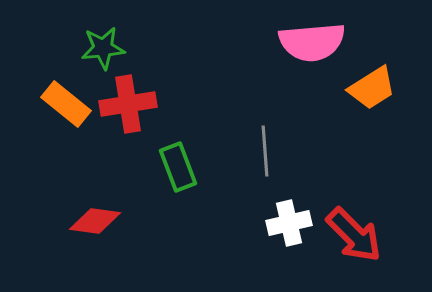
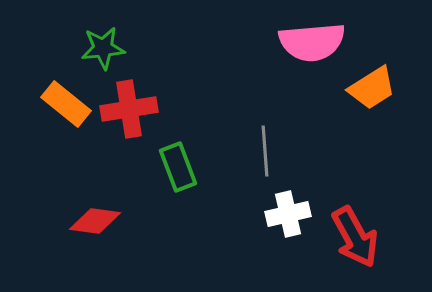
red cross: moved 1 px right, 5 px down
white cross: moved 1 px left, 9 px up
red arrow: moved 1 px right, 2 px down; rotated 16 degrees clockwise
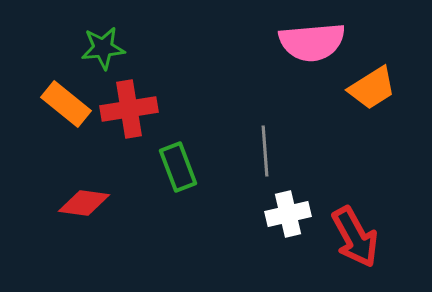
red diamond: moved 11 px left, 18 px up
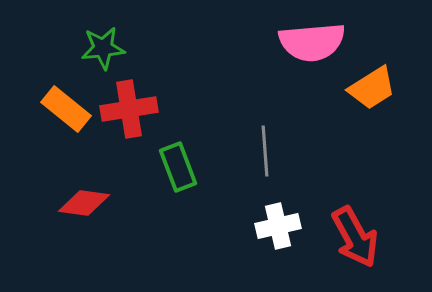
orange rectangle: moved 5 px down
white cross: moved 10 px left, 12 px down
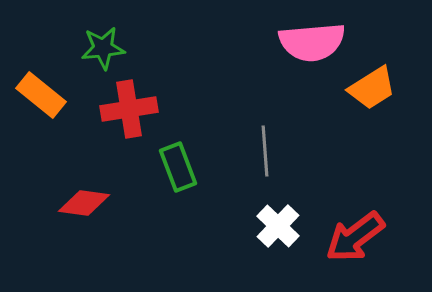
orange rectangle: moved 25 px left, 14 px up
white cross: rotated 33 degrees counterclockwise
red arrow: rotated 82 degrees clockwise
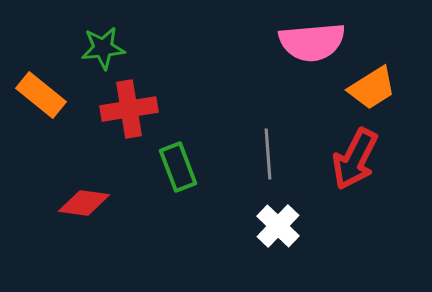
gray line: moved 3 px right, 3 px down
red arrow: moved 78 px up; rotated 26 degrees counterclockwise
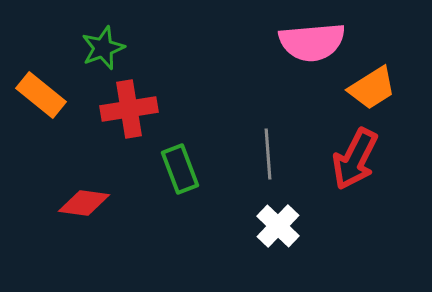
green star: rotated 15 degrees counterclockwise
green rectangle: moved 2 px right, 2 px down
